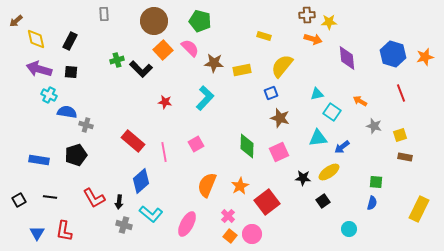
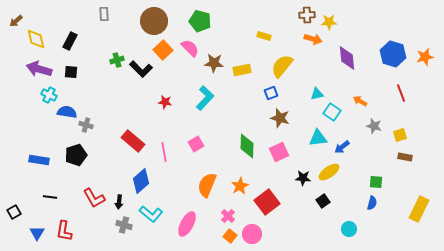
black square at (19, 200): moved 5 px left, 12 px down
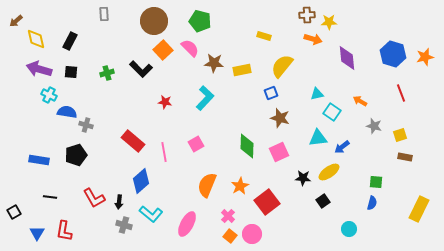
green cross at (117, 60): moved 10 px left, 13 px down
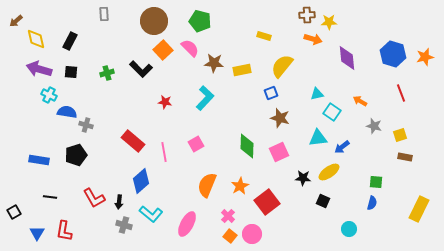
black square at (323, 201): rotated 32 degrees counterclockwise
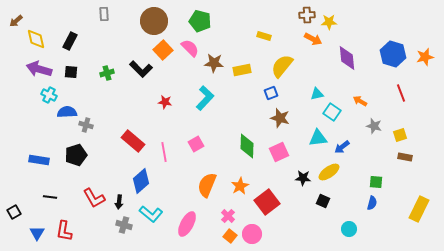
orange arrow at (313, 39): rotated 12 degrees clockwise
blue semicircle at (67, 112): rotated 12 degrees counterclockwise
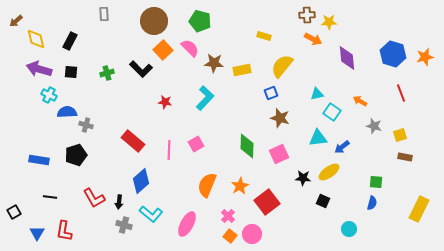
pink line at (164, 152): moved 5 px right, 2 px up; rotated 12 degrees clockwise
pink square at (279, 152): moved 2 px down
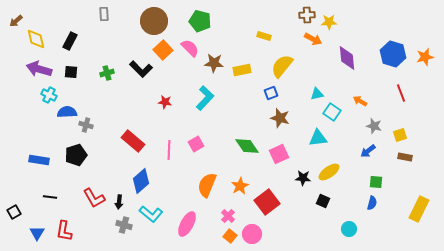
green diamond at (247, 146): rotated 35 degrees counterclockwise
blue arrow at (342, 147): moved 26 px right, 4 px down
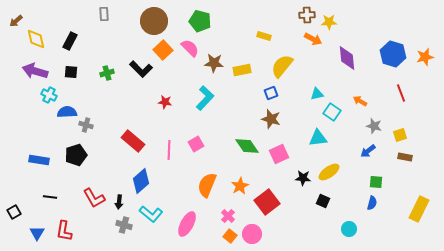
purple arrow at (39, 69): moved 4 px left, 2 px down
brown star at (280, 118): moved 9 px left, 1 px down
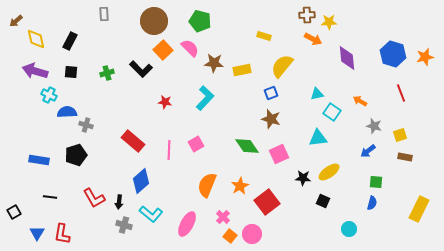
pink cross at (228, 216): moved 5 px left, 1 px down
red L-shape at (64, 231): moved 2 px left, 3 px down
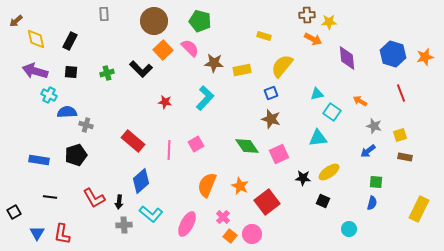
orange star at (240, 186): rotated 18 degrees counterclockwise
gray cross at (124, 225): rotated 21 degrees counterclockwise
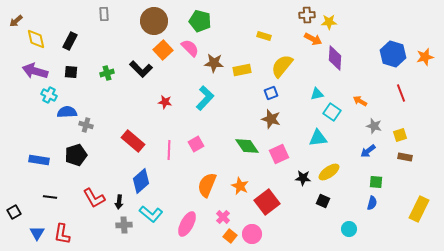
purple diamond at (347, 58): moved 12 px left; rotated 10 degrees clockwise
